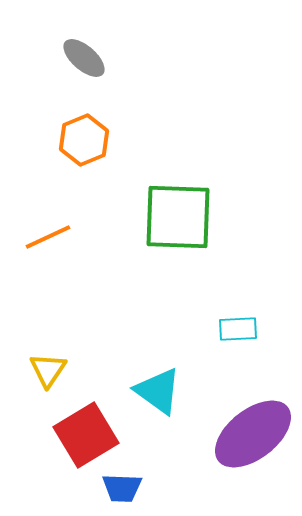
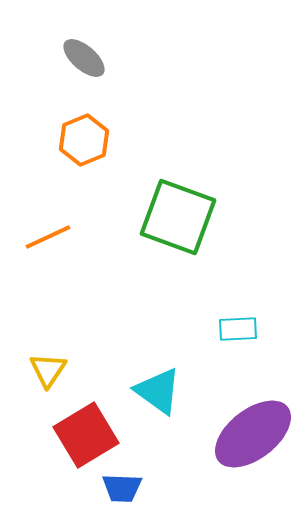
green square: rotated 18 degrees clockwise
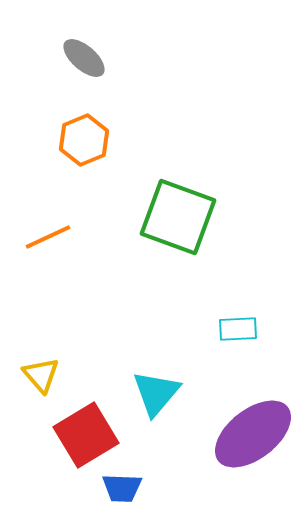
yellow triangle: moved 7 px left, 5 px down; rotated 15 degrees counterclockwise
cyan triangle: moved 2 px left, 2 px down; rotated 34 degrees clockwise
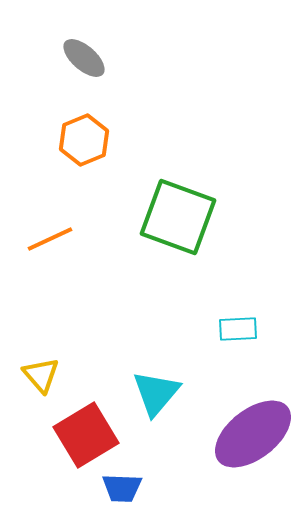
orange line: moved 2 px right, 2 px down
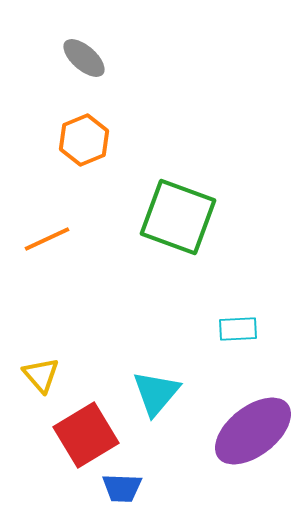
orange line: moved 3 px left
purple ellipse: moved 3 px up
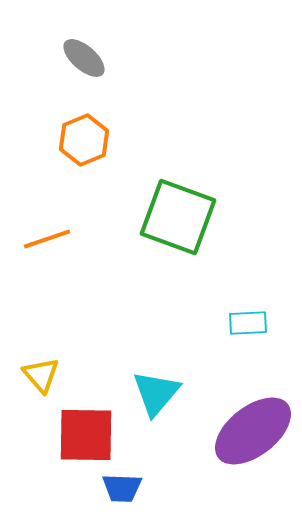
orange line: rotated 6 degrees clockwise
cyan rectangle: moved 10 px right, 6 px up
red square: rotated 32 degrees clockwise
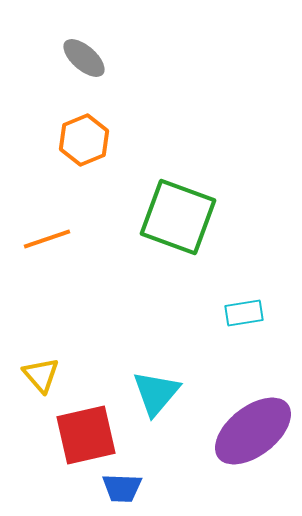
cyan rectangle: moved 4 px left, 10 px up; rotated 6 degrees counterclockwise
red square: rotated 14 degrees counterclockwise
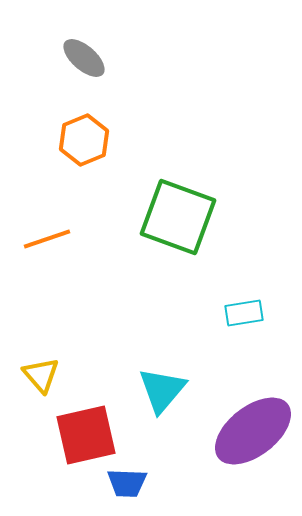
cyan triangle: moved 6 px right, 3 px up
blue trapezoid: moved 5 px right, 5 px up
